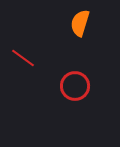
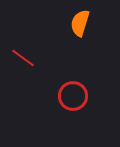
red circle: moved 2 px left, 10 px down
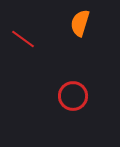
red line: moved 19 px up
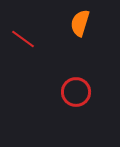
red circle: moved 3 px right, 4 px up
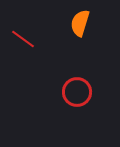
red circle: moved 1 px right
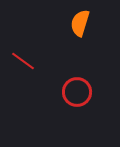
red line: moved 22 px down
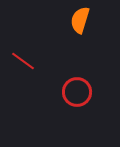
orange semicircle: moved 3 px up
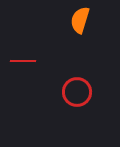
red line: rotated 35 degrees counterclockwise
